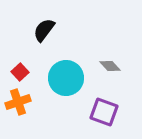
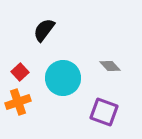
cyan circle: moved 3 px left
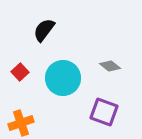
gray diamond: rotated 10 degrees counterclockwise
orange cross: moved 3 px right, 21 px down
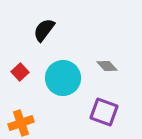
gray diamond: moved 3 px left; rotated 10 degrees clockwise
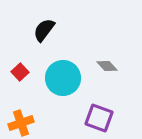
purple square: moved 5 px left, 6 px down
